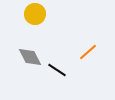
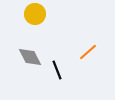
black line: rotated 36 degrees clockwise
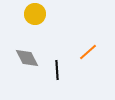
gray diamond: moved 3 px left, 1 px down
black line: rotated 18 degrees clockwise
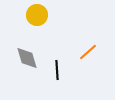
yellow circle: moved 2 px right, 1 px down
gray diamond: rotated 10 degrees clockwise
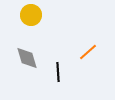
yellow circle: moved 6 px left
black line: moved 1 px right, 2 px down
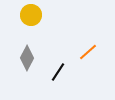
gray diamond: rotated 45 degrees clockwise
black line: rotated 36 degrees clockwise
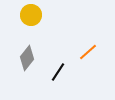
gray diamond: rotated 10 degrees clockwise
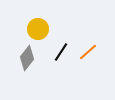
yellow circle: moved 7 px right, 14 px down
black line: moved 3 px right, 20 px up
